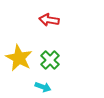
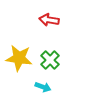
yellow star: rotated 20 degrees counterclockwise
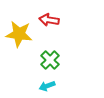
yellow star: moved 24 px up
cyan arrow: moved 4 px right, 1 px up; rotated 140 degrees clockwise
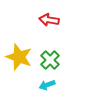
yellow star: moved 23 px down; rotated 12 degrees clockwise
cyan arrow: moved 1 px up
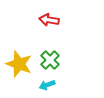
yellow star: moved 7 px down
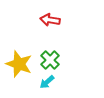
red arrow: moved 1 px right
cyan arrow: moved 3 px up; rotated 21 degrees counterclockwise
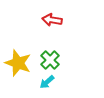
red arrow: moved 2 px right
yellow star: moved 1 px left, 1 px up
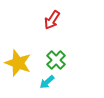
red arrow: rotated 66 degrees counterclockwise
green cross: moved 6 px right
